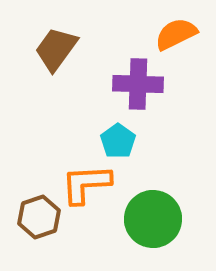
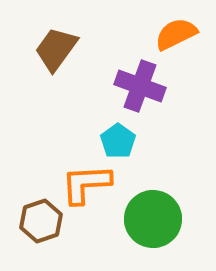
purple cross: moved 2 px right, 2 px down; rotated 18 degrees clockwise
brown hexagon: moved 2 px right, 4 px down
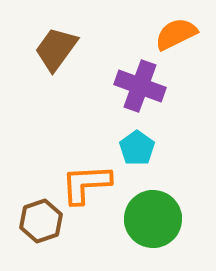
cyan pentagon: moved 19 px right, 7 px down
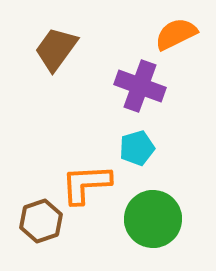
cyan pentagon: rotated 20 degrees clockwise
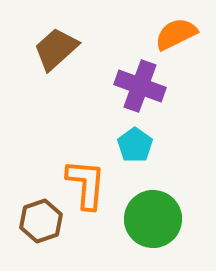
brown trapezoid: rotated 12 degrees clockwise
cyan pentagon: moved 2 px left, 3 px up; rotated 20 degrees counterclockwise
orange L-shape: rotated 98 degrees clockwise
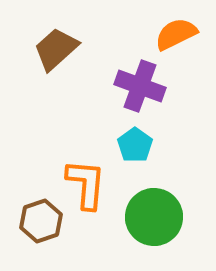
green circle: moved 1 px right, 2 px up
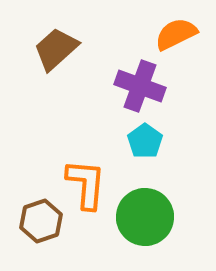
cyan pentagon: moved 10 px right, 4 px up
green circle: moved 9 px left
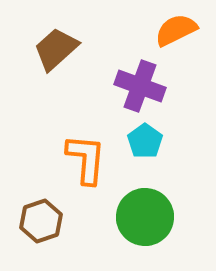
orange semicircle: moved 4 px up
orange L-shape: moved 25 px up
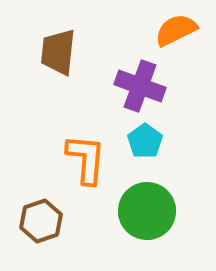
brown trapezoid: moved 2 px right, 3 px down; rotated 42 degrees counterclockwise
green circle: moved 2 px right, 6 px up
